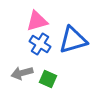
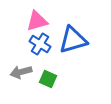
gray arrow: moved 1 px left, 1 px up
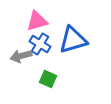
gray arrow: moved 16 px up
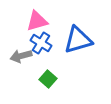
blue triangle: moved 5 px right
blue cross: moved 1 px right, 1 px up
green square: rotated 18 degrees clockwise
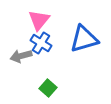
pink triangle: moved 2 px right, 1 px up; rotated 35 degrees counterclockwise
blue triangle: moved 6 px right, 1 px up
green square: moved 9 px down
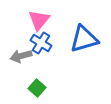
green square: moved 11 px left
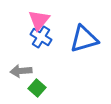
blue cross: moved 6 px up
gray arrow: moved 15 px down; rotated 10 degrees clockwise
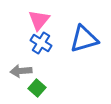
blue cross: moved 6 px down
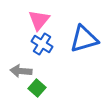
blue cross: moved 1 px right, 1 px down
gray arrow: rotated 10 degrees clockwise
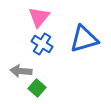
pink triangle: moved 3 px up
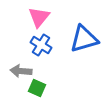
blue cross: moved 1 px left, 1 px down
green square: rotated 18 degrees counterclockwise
